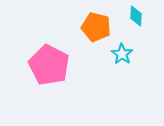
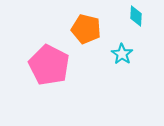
orange pentagon: moved 10 px left, 2 px down
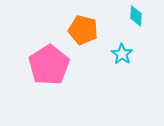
orange pentagon: moved 3 px left, 1 px down
pink pentagon: rotated 12 degrees clockwise
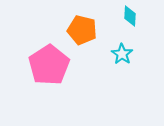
cyan diamond: moved 6 px left
orange pentagon: moved 1 px left
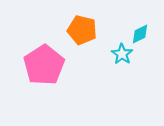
cyan diamond: moved 10 px right, 18 px down; rotated 60 degrees clockwise
pink pentagon: moved 5 px left
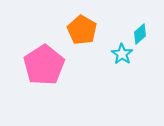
orange pentagon: rotated 16 degrees clockwise
cyan diamond: rotated 15 degrees counterclockwise
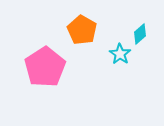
cyan star: moved 2 px left
pink pentagon: moved 1 px right, 2 px down
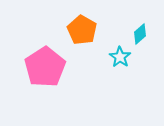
cyan star: moved 3 px down
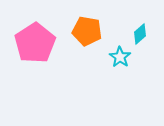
orange pentagon: moved 5 px right, 1 px down; rotated 20 degrees counterclockwise
pink pentagon: moved 10 px left, 24 px up
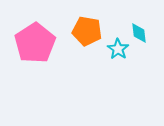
cyan diamond: moved 1 px left, 1 px up; rotated 55 degrees counterclockwise
cyan star: moved 2 px left, 8 px up
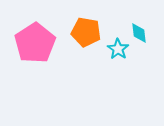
orange pentagon: moved 1 px left, 1 px down
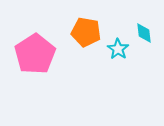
cyan diamond: moved 5 px right
pink pentagon: moved 11 px down
